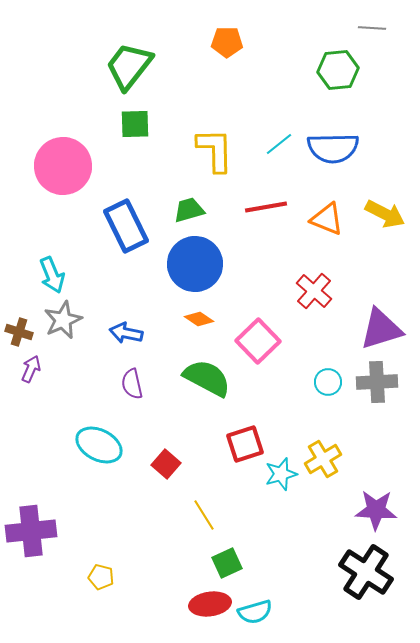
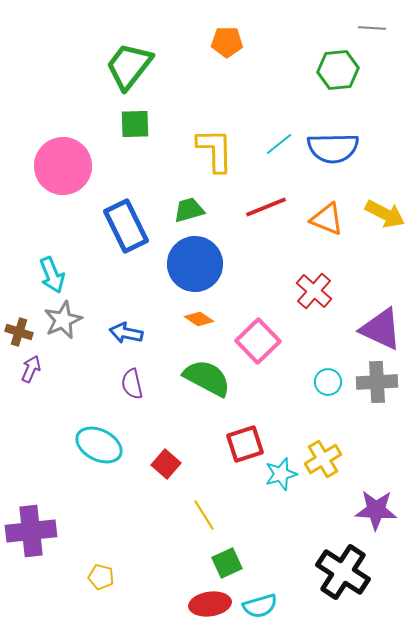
red line at (266, 207): rotated 12 degrees counterclockwise
purple triangle at (381, 329): rotated 42 degrees clockwise
black cross at (366, 572): moved 23 px left
cyan semicircle at (255, 612): moved 5 px right, 6 px up
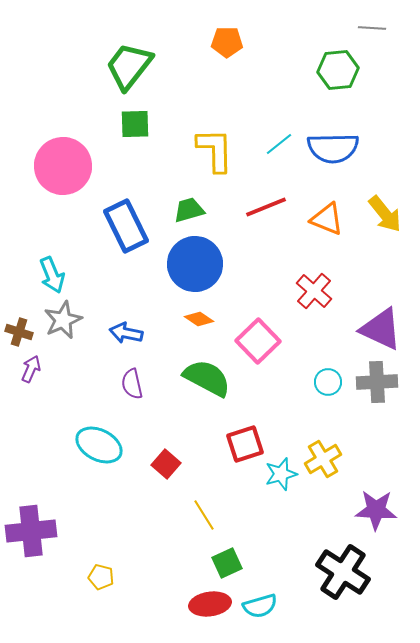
yellow arrow at (385, 214): rotated 24 degrees clockwise
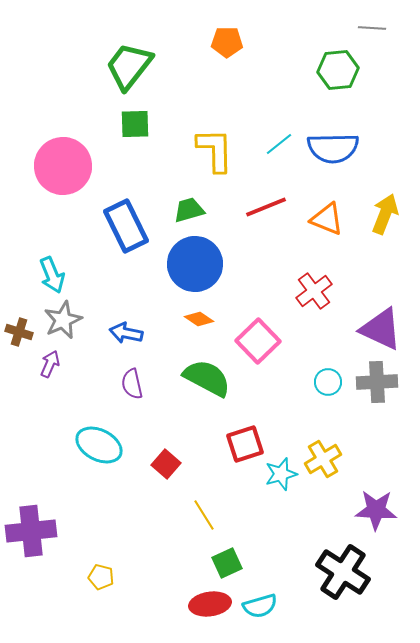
yellow arrow at (385, 214): rotated 120 degrees counterclockwise
red cross at (314, 291): rotated 12 degrees clockwise
purple arrow at (31, 369): moved 19 px right, 5 px up
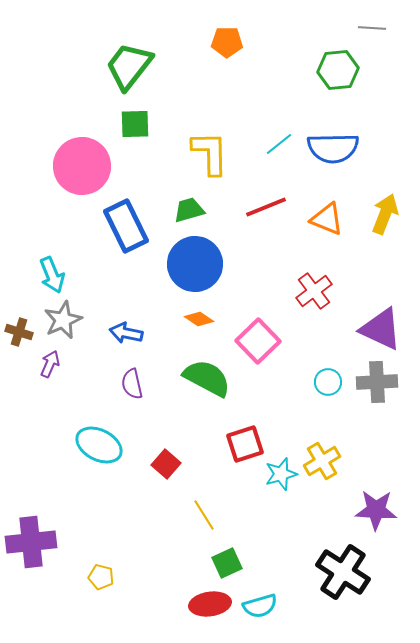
yellow L-shape at (215, 150): moved 5 px left, 3 px down
pink circle at (63, 166): moved 19 px right
yellow cross at (323, 459): moved 1 px left, 2 px down
purple cross at (31, 531): moved 11 px down
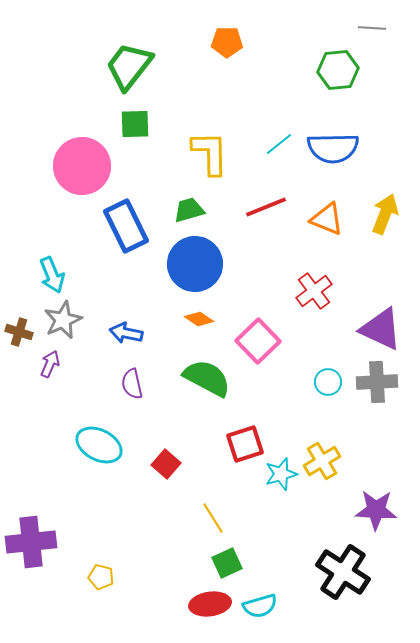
yellow line at (204, 515): moved 9 px right, 3 px down
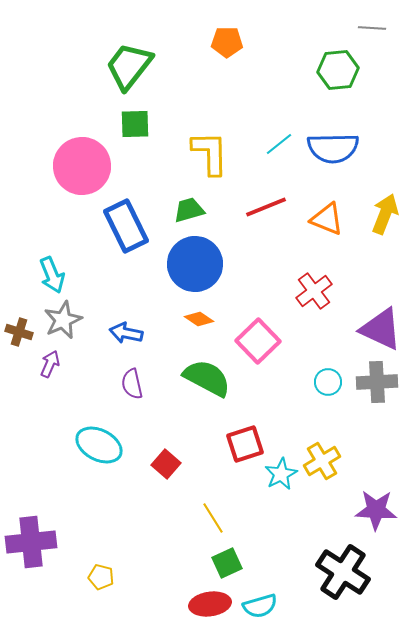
cyan star at (281, 474): rotated 12 degrees counterclockwise
